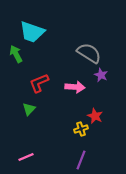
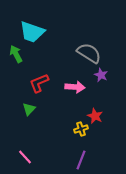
pink line: moved 1 px left; rotated 70 degrees clockwise
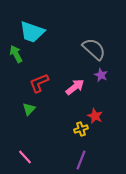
gray semicircle: moved 5 px right, 4 px up; rotated 10 degrees clockwise
pink arrow: rotated 42 degrees counterclockwise
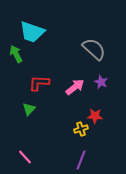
purple star: moved 7 px down
red L-shape: rotated 25 degrees clockwise
red star: rotated 21 degrees counterclockwise
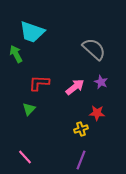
red star: moved 2 px right, 3 px up
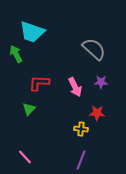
purple star: rotated 24 degrees counterclockwise
pink arrow: rotated 102 degrees clockwise
yellow cross: rotated 24 degrees clockwise
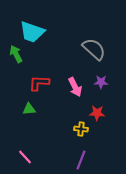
green triangle: rotated 40 degrees clockwise
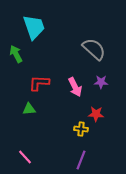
cyan trapezoid: moved 2 px right, 5 px up; rotated 128 degrees counterclockwise
red star: moved 1 px left, 1 px down
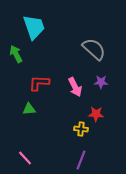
pink line: moved 1 px down
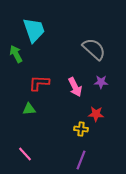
cyan trapezoid: moved 3 px down
pink line: moved 4 px up
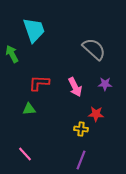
green arrow: moved 4 px left
purple star: moved 4 px right, 2 px down
